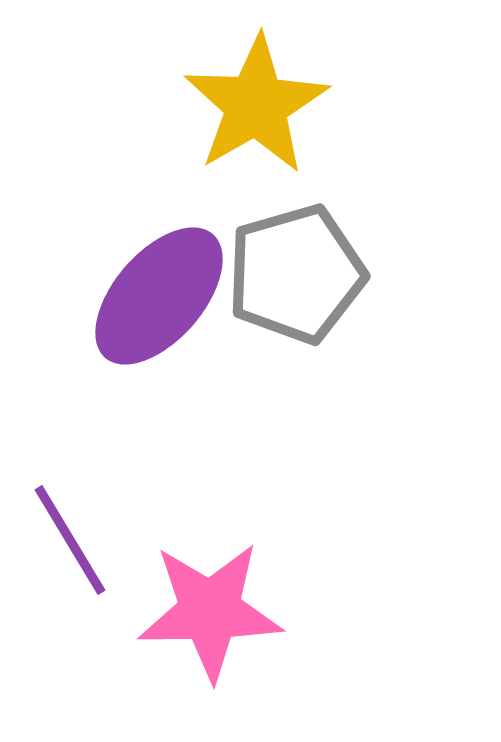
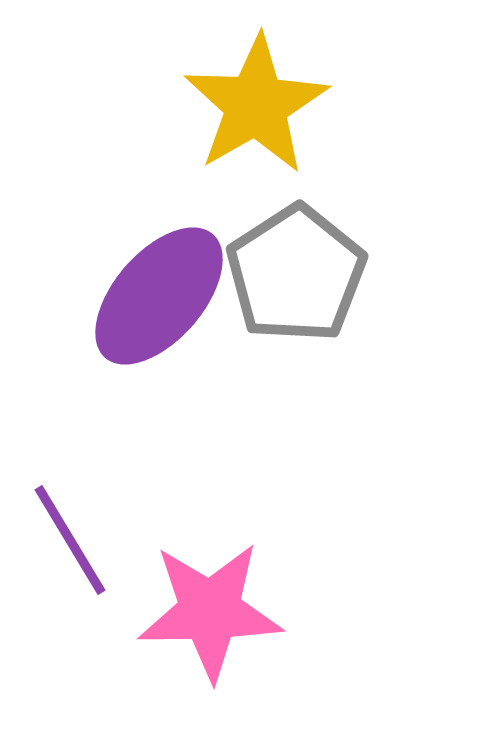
gray pentagon: rotated 17 degrees counterclockwise
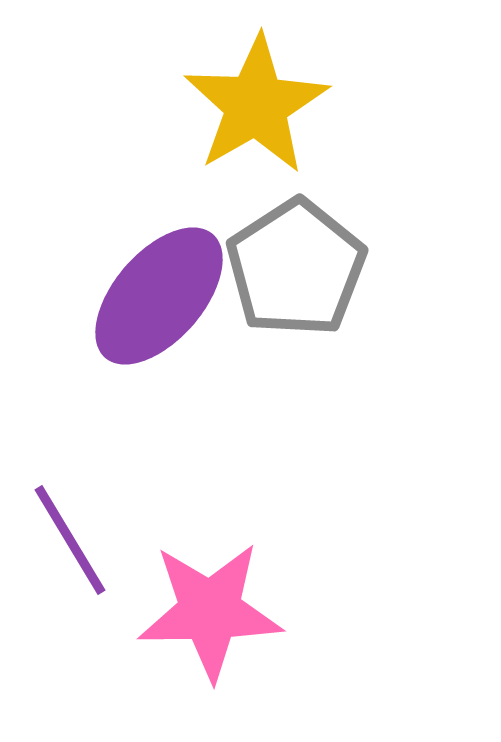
gray pentagon: moved 6 px up
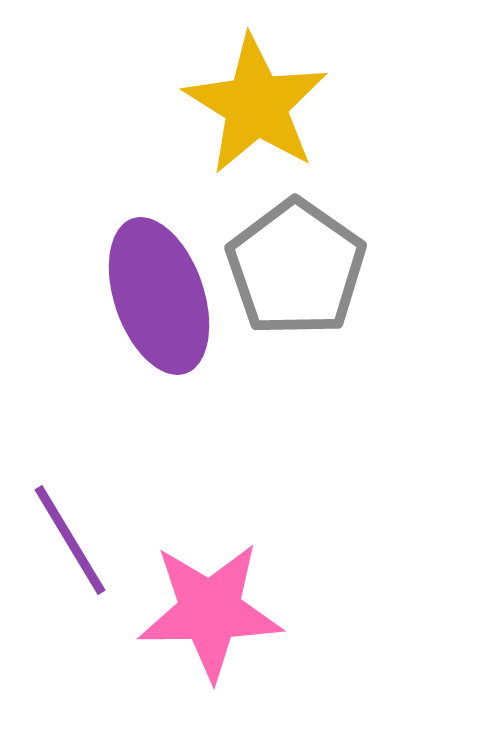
yellow star: rotated 10 degrees counterclockwise
gray pentagon: rotated 4 degrees counterclockwise
purple ellipse: rotated 60 degrees counterclockwise
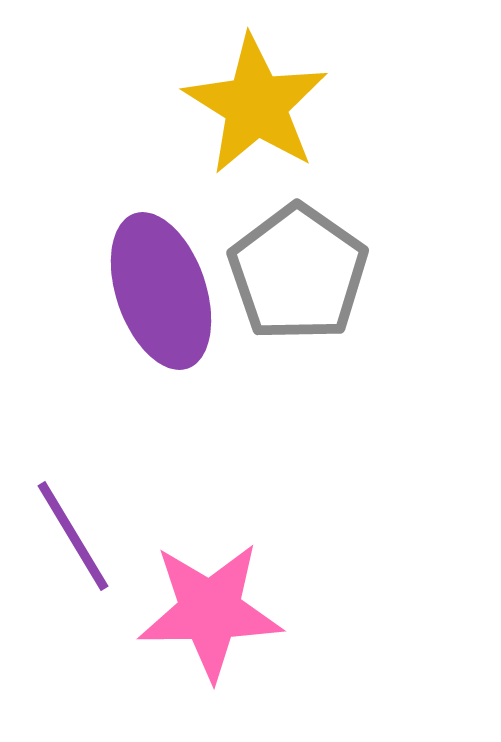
gray pentagon: moved 2 px right, 5 px down
purple ellipse: moved 2 px right, 5 px up
purple line: moved 3 px right, 4 px up
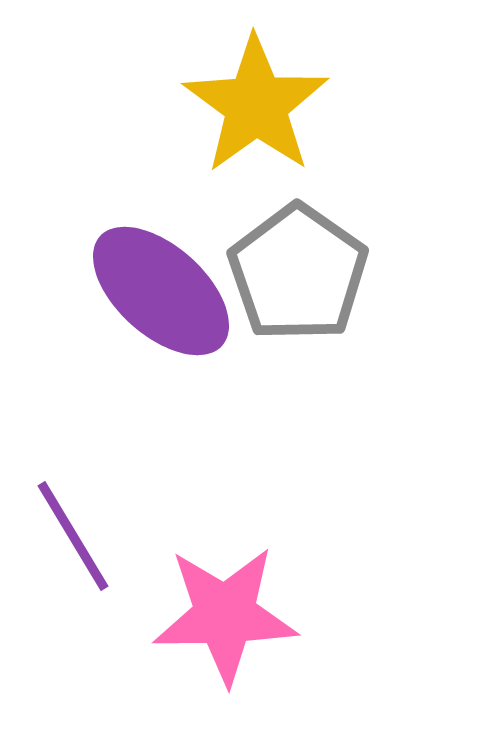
yellow star: rotated 4 degrees clockwise
purple ellipse: rotated 29 degrees counterclockwise
pink star: moved 15 px right, 4 px down
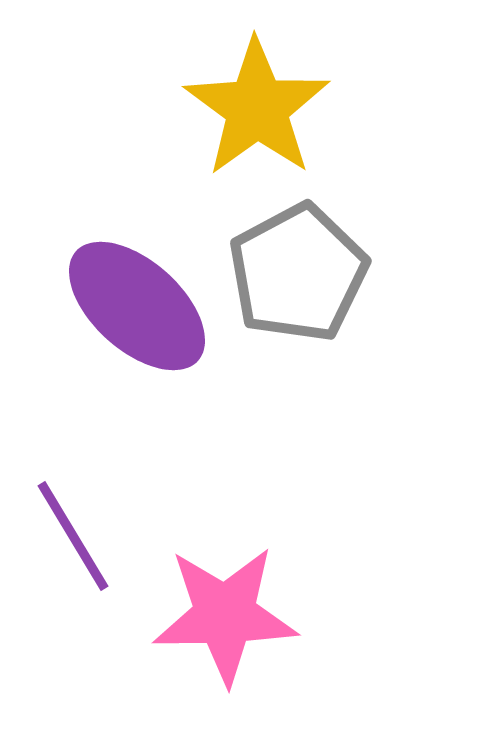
yellow star: moved 1 px right, 3 px down
gray pentagon: rotated 9 degrees clockwise
purple ellipse: moved 24 px left, 15 px down
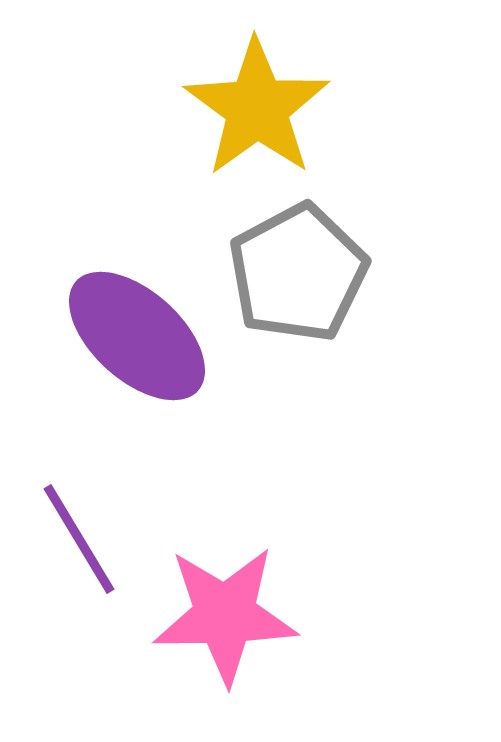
purple ellipse: moved 30 px down
purple line: moved 6 px right, 3 px down
